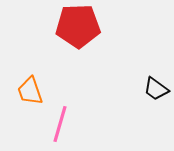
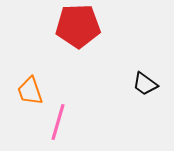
black trapezoid: moved 11 px left, 5 px up
pink line: moved 2 px left, 2 px up
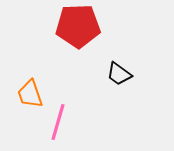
black trapezoid: moved 26 px left, 10 px up
orange trapezoid: moved 3 px down
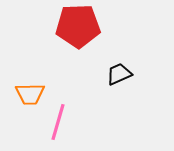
black trapezoid: rotated 120 degrees clockwise
orange trapezoid: rotated 72 degrees counterclockwise
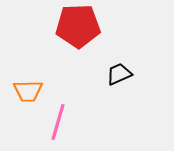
orange trapezoid: moved 2 px left, 3 px up
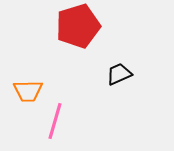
red pentagon: rotated 15 degrees counterclockwise
pink line: moved 3 px left, 1 px up
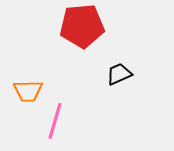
red pentagon: moved 4 px right; rotated 12 degrees clockwise
